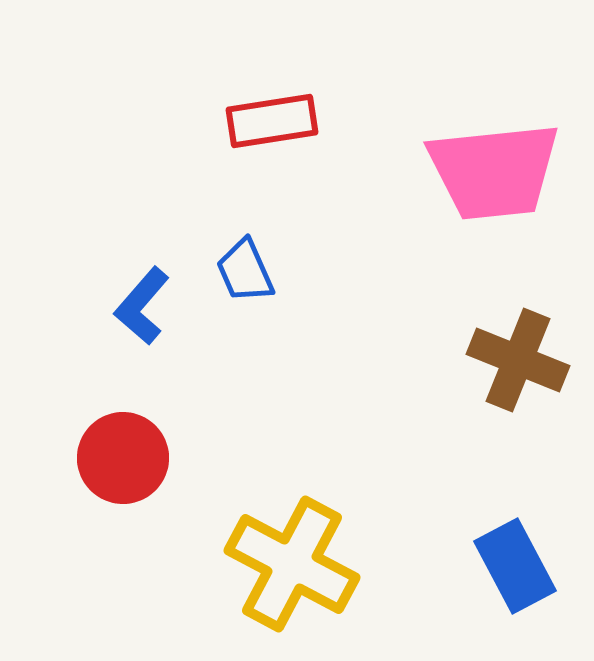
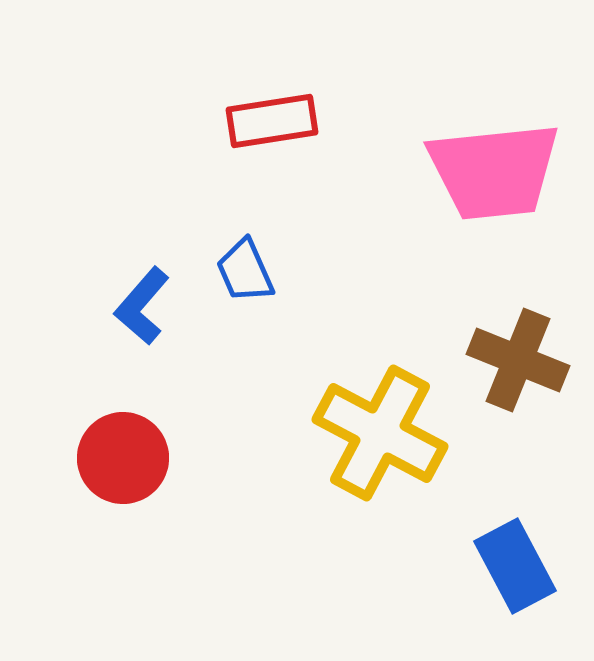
yellow cross: moved 88 px right, 131 px up
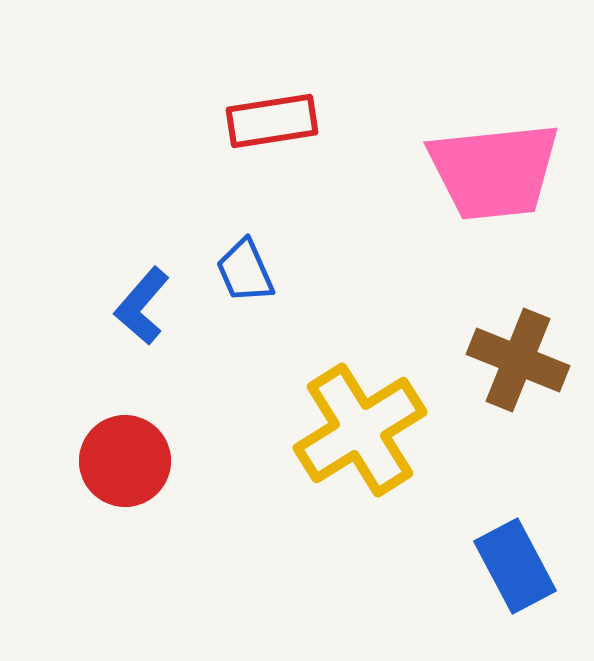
yellow cross: moved 20 px left, 3 px up; rotated 30 degrees clockwise
red circle: moved 2 px right, 3 px down
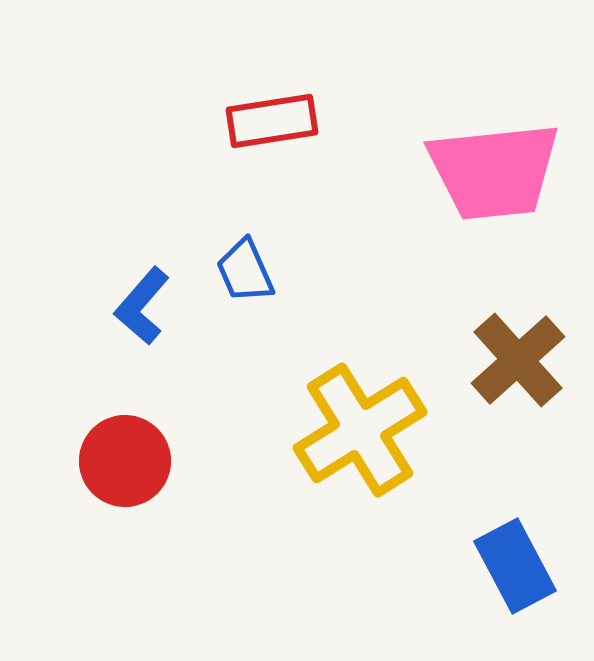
brown cross: rotated 26 degrees clockwise
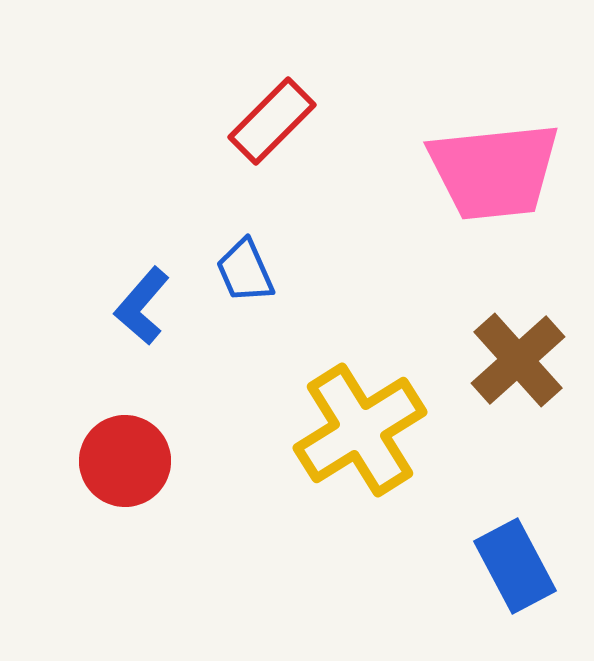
red rectangle: rotated 36 degrees counterclockwise
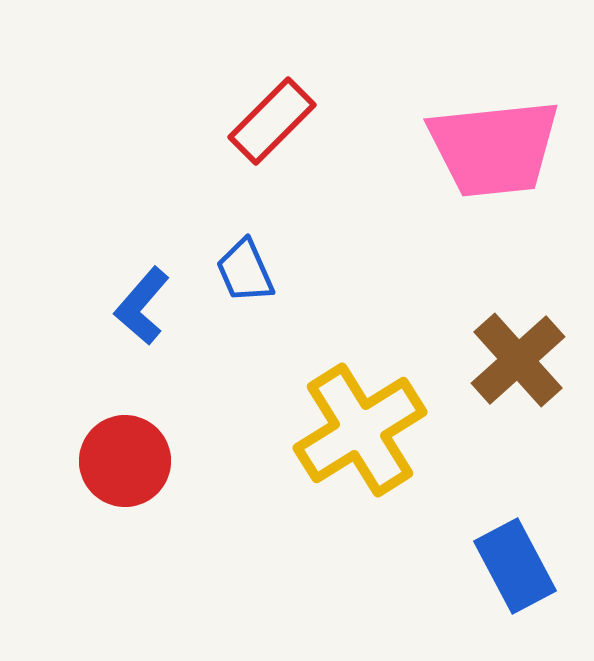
pink trapezoid: moved 23 px up
